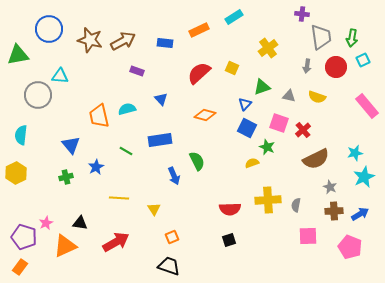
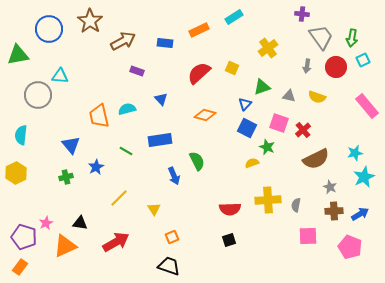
gray trapezoid at (321, 37): rotated 28 degrees counterclockwise
brown star at (90, 40): moved 19 px up; rotated 20 degrees clockwise
yellow line at (119, 198): rotated 48 degrees counterclockwise
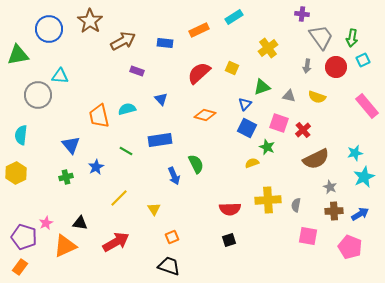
green semicircle at (197, 161): moved 1 px left, 3 px down
pink square at (308, 236): rotated 12 degrees clockwise
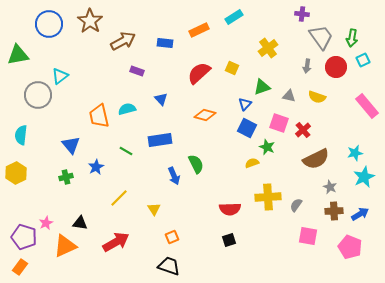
blue circle at (49, 29): moved 5 px up
cyan triangle at (60, 76): rotated 42 degrees counterclockwise
yellow cross at (268, 200): moved 3 px up
gray semicircle at (296, 205): rotated 24 degrees clockwise
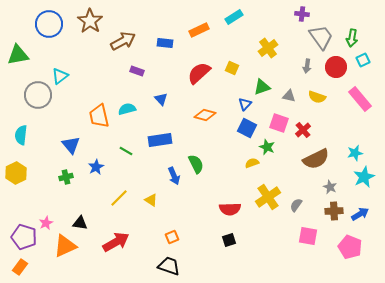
pink rectangle at (367, 106): moved 7 px left, 7 px up
yellow cross at (268, 197): rotated 30 degrees counterclockwise
yellow triangle at (154, 209): moved 3 px left, 9 px up; rotated 24 degrees counterclockwise
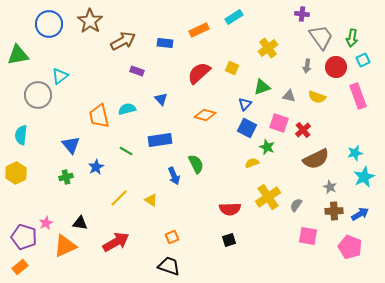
pink rectangle at (360, 99): moved 2 px left, 3 px up; rotated 20 degrees clockwise
orange rectangle at (20, 267): rotated 14 degrees clockwise
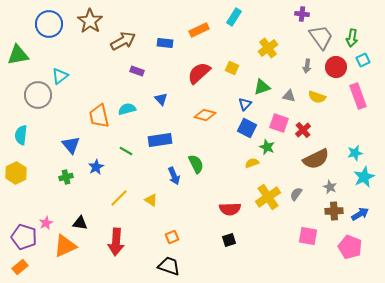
cyan rectangle at (234, 17): rotated 24 degrees counterclockwise
gray semicircle at (296, 205): moved 11 px up
red arrow at (116, 242): rotated 124 degrees clockwise
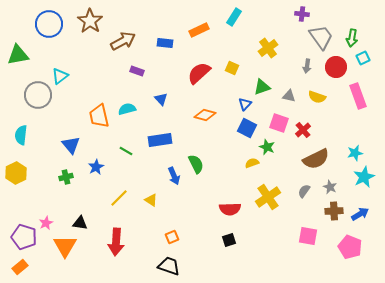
cyan square at (363, 60): moved 2 px up
gray semicircle at (296, 194): moved 8 px right, 3 px up
orange triangle at (65, 246): rotated 35 degrees counterclockwise
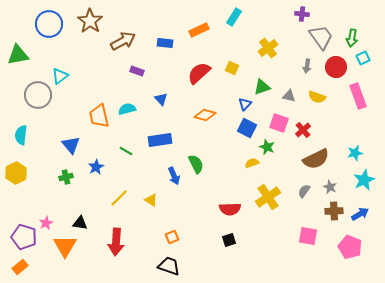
cyan star at (364, 177): moved 3 px down
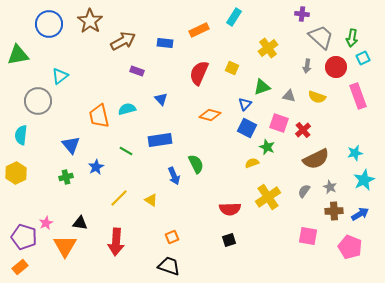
gray trapezoid at (321, 37): rotated 12 degrees counterclockwise
red semicircle at (199, 73): rotated 25 degrees counterclockwise
gray circle at (38, 95): moved 6 px down
orange diamond at (205, 115): moved 5 px right
